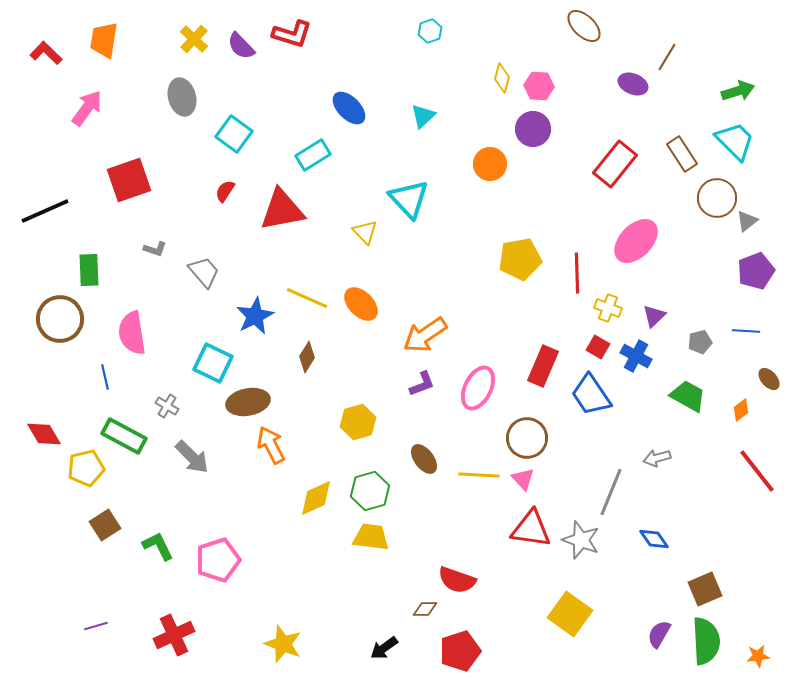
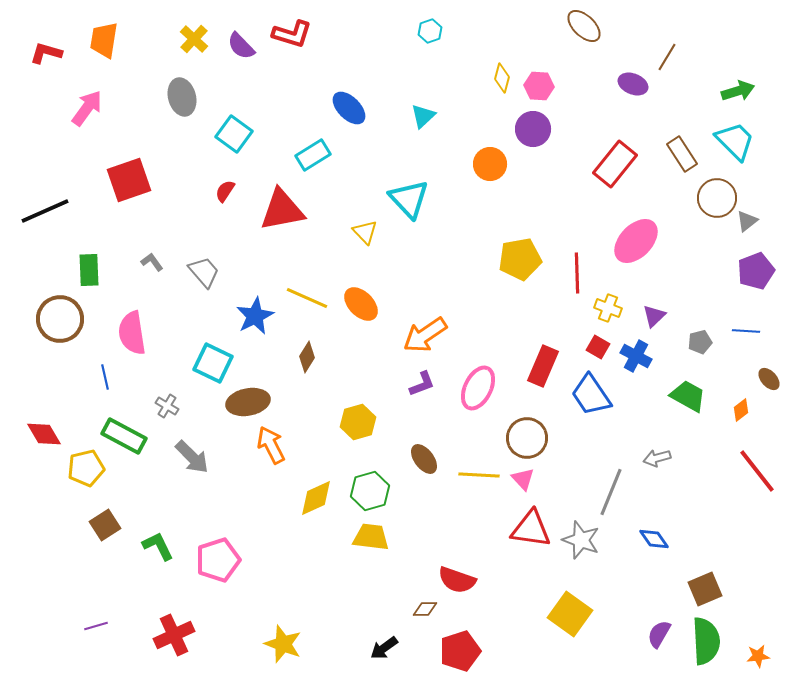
red L-shape at (46, 53): rotated 28 degrees counterclockwise
gray L-shape at (155, 249): moved 3 px left, 13 px down; rotated 145 degrees counterclockwise
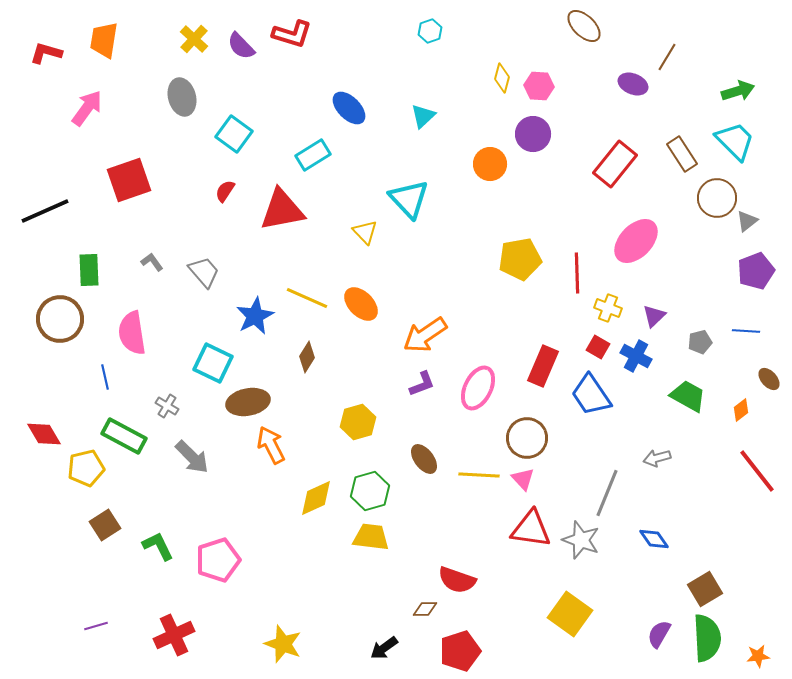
purple circle at (533, 129): moved 5 px down
gray line at (611, 492): moved 4 px left, 1 px down
brown square at (705, 589): rotated 8 degrees counterclockwise
green semicircle at (706, 641): moved 1 px right, 3 px up
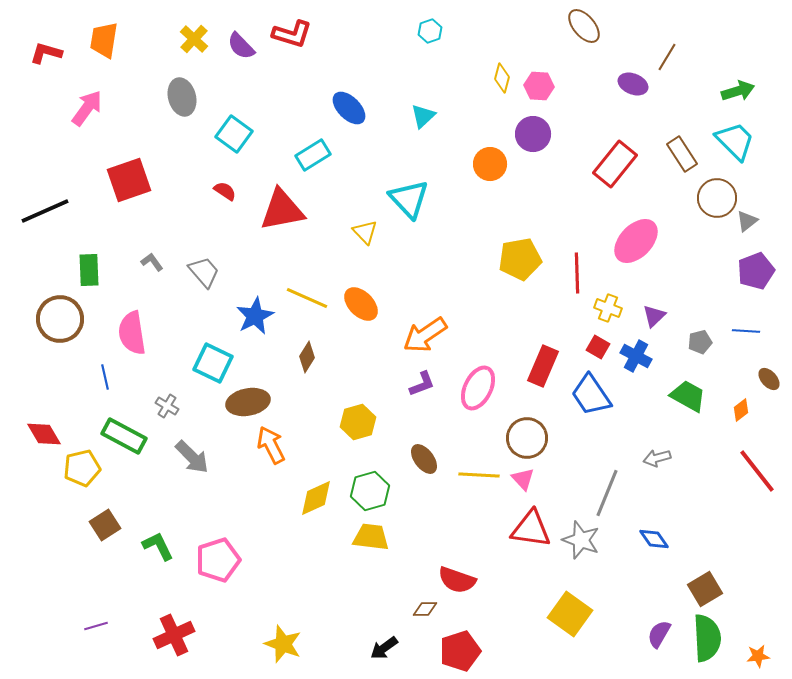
brown ellipse at (584, 26): rotated 6 degrees clockwise
red semicircle at (225, 191): rotated 90 degrees clockwise
yellow pentagon at (86, 468): moved 4 px left
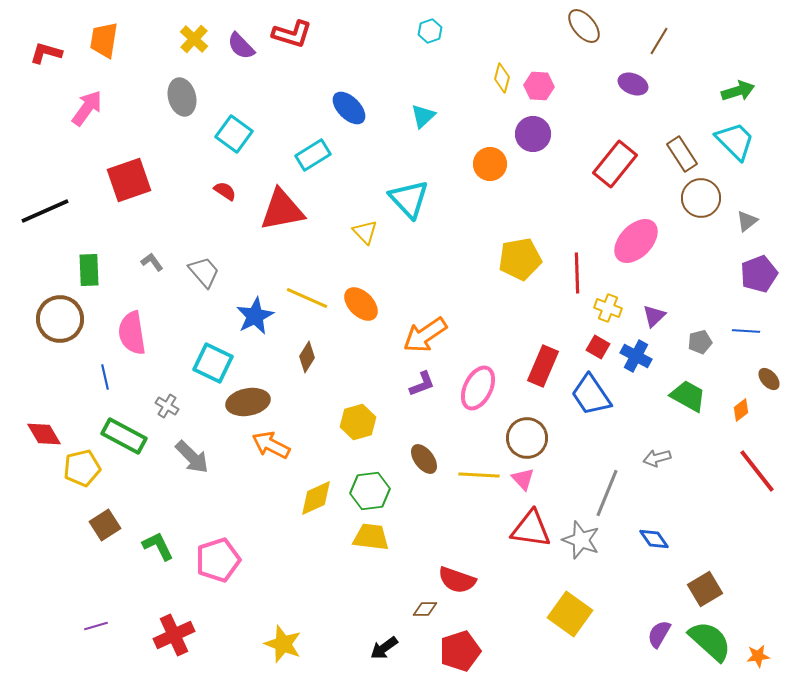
brown line at (667, 57): moved 8 px left, 16 px up
brown circle at (717, 198): moved 16 px left
purple pentagon at (756, 271): moved 3 px right, 3 px down
orange arrow at (271, 445): rotated 36 degrees counterclockwise
green hexagon at (370, 491): rotated 9 degrees clockwise
green semicircle at (707, 638): moved 3 px right, 3 px down; rotated 45 degrees counterclockwise
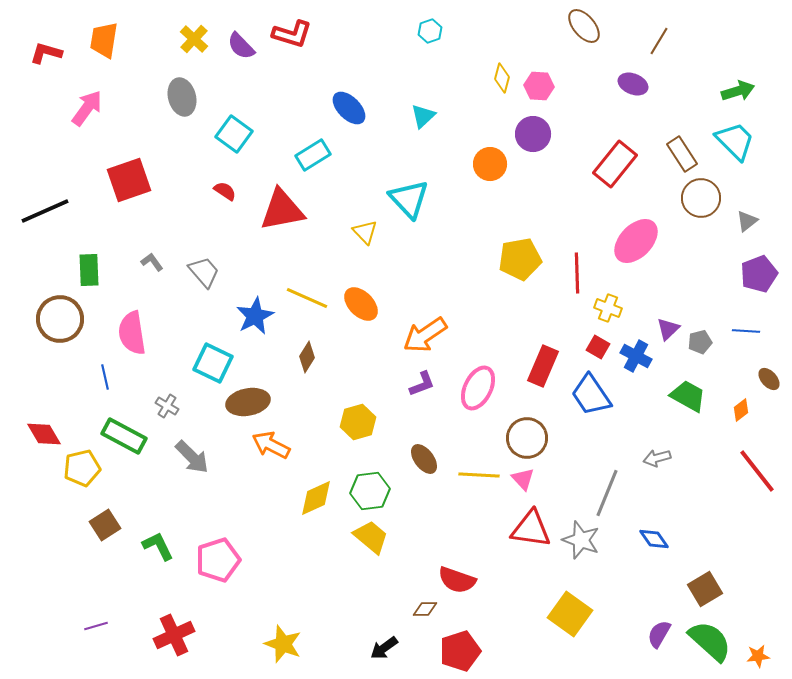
purple triangle at (654, 316): moved 14 px right, 13 px down
yellow trapezoid at (371, 537): rotated 33 degrees clockwise
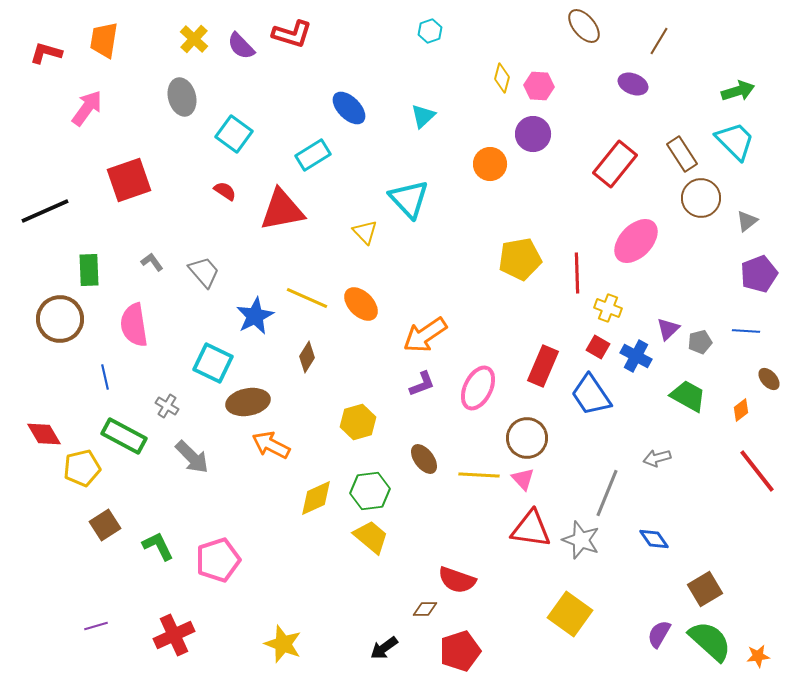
pink semicircle at (132, 333): moved 2 px right, 8 px up
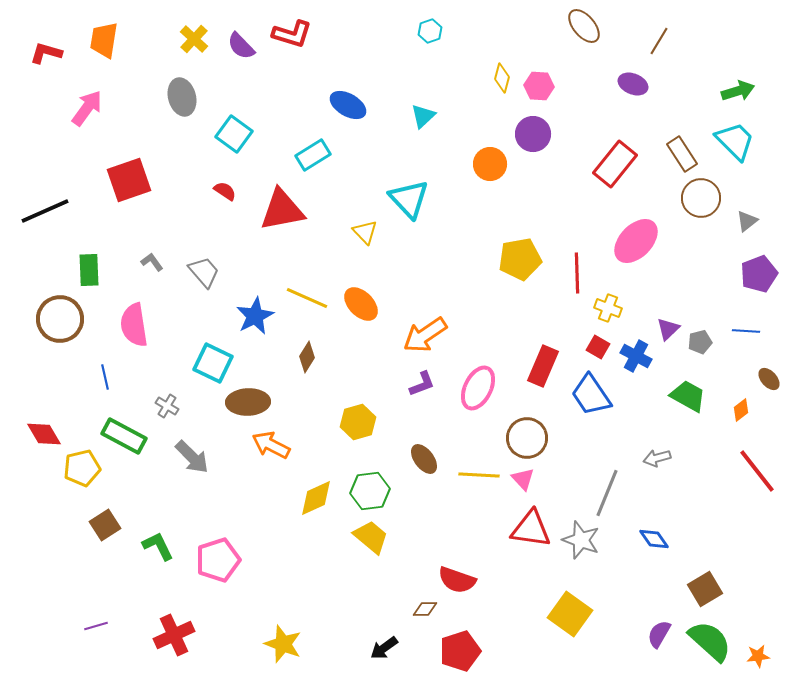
blue ellipse at (349, 108): moved 1 px left, 3 px up; rotated 15 degrees counterclockwise
brown ellipse at (248, 402): rotated 9 degrees clockwise
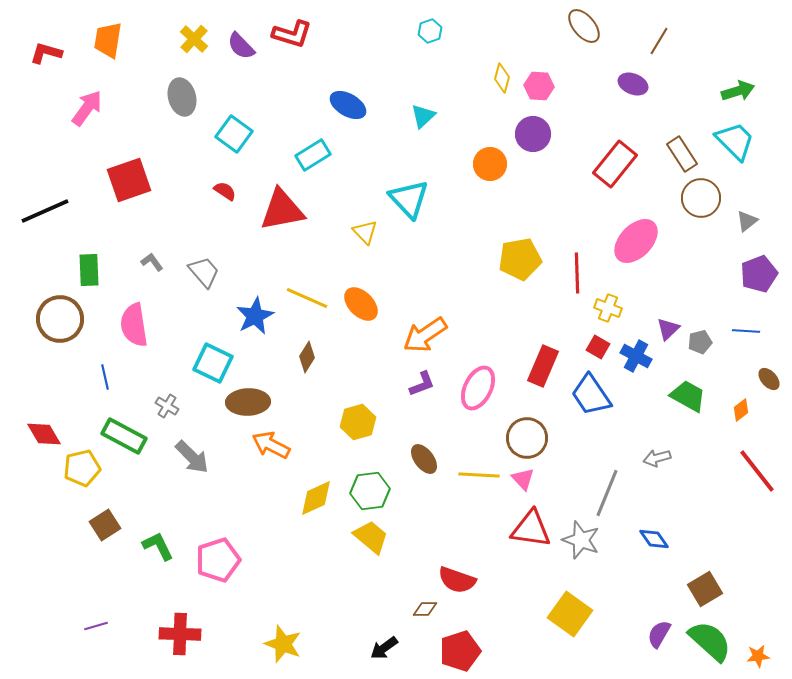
orange trapezoid at (104, 40): moved 4 px right
red cross at (174, 635): moved 6 px right, 1 px up; rotated 27 degrees clockwise
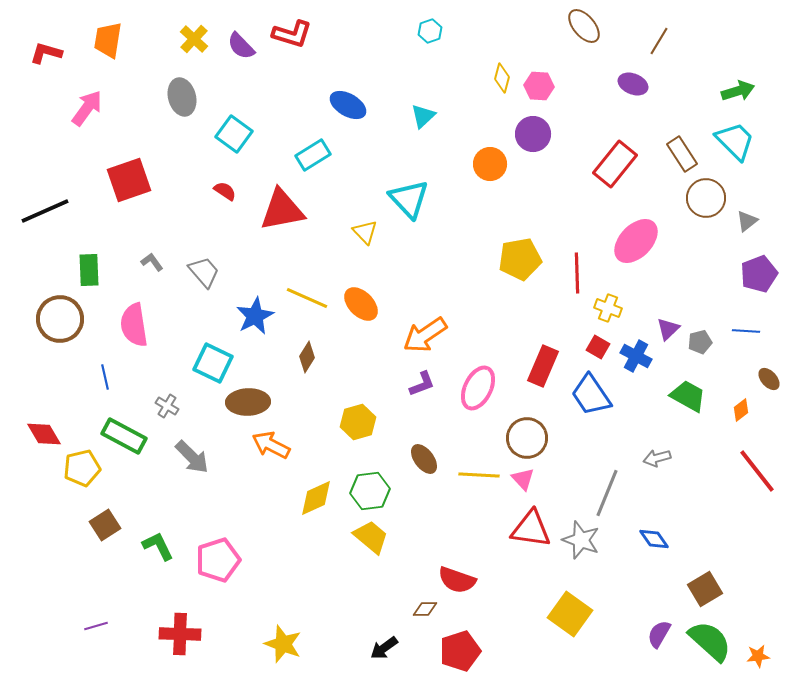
brown circle at (701, 198): moved 5 px right
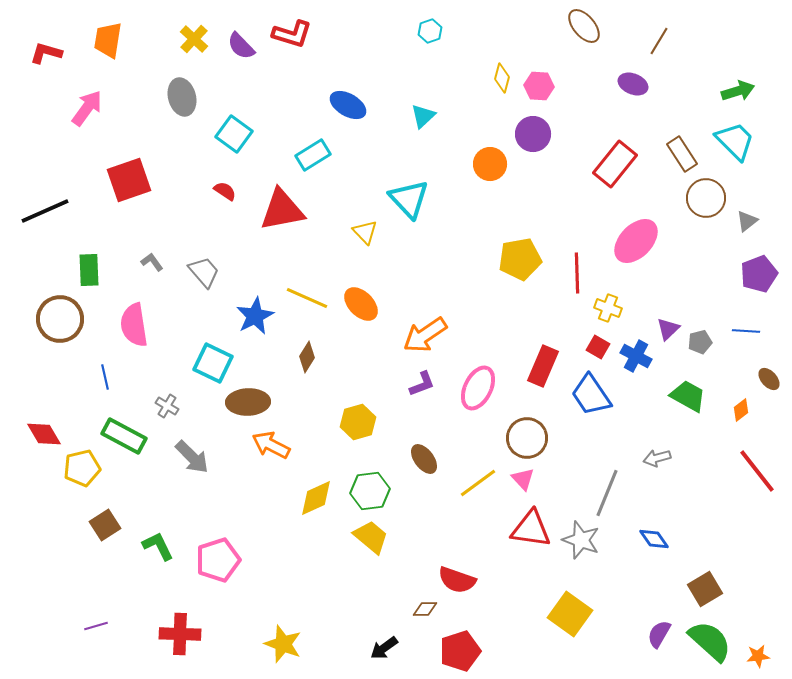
yellow line at (479, 475): moved 1 px left, 8 px down; rotated 39 degrees counterclockwise
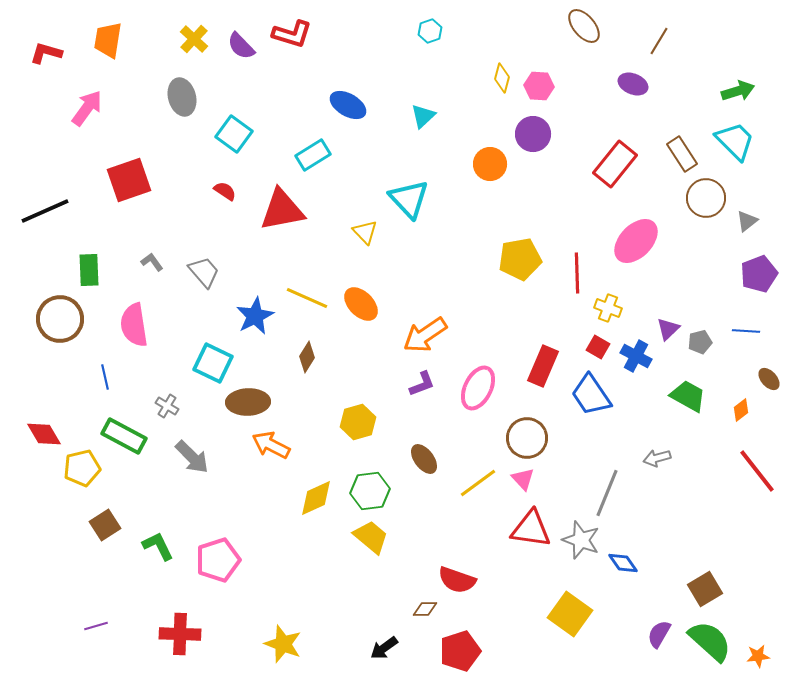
blue diamond at (654, 539): moved 31 px left, 24 px down
